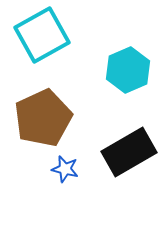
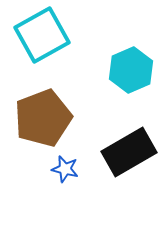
cyan hexagon: moved 3 px right
brown pentagon: rotated 4 degrees clockwise
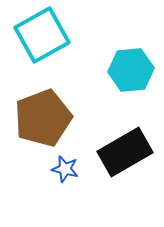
cyan hexagon: rotated 18 degrees clockwise
black rectangle: moved 4 px left
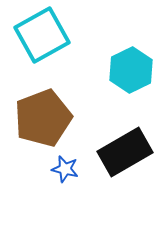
cyan hexagon: rotated 21 degrees counterclockwise
